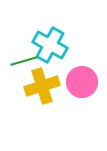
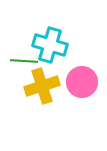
cyan cross: rotated 12 degrees counterclockwise
green line: rotated 20 degrees clockwise
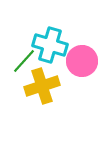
green line: rotated 52 degrees counterclockwise
pink circle: moved 21 px up
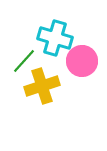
cyan cross: moved 5 px right, 7 px up
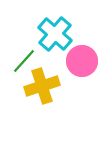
cyan cross: moved 4 px up; rotated 24 degrees clockwise
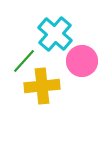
yellow cross: rotated 12 degrees clockwise
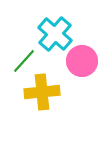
yellow cross: moved 6 px down
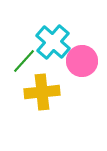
cyan cross: moved 2 px left, 8 px down
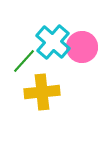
pink circle: moved 14 px up
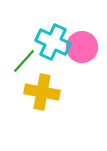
cyan cross: rotated 16 degrees counterclockwise
yellow cross: rotated 16 degrees clockwise
